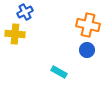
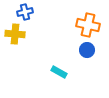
blue cross: rotated 14 degrees clockwise
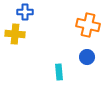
blue cross: rotated 14 degrees clockwise
blue circle: moved 7 px down
cyan rectangle: rotated 56 degrees clockwise
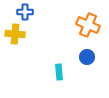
orange cross: rotated 10 degrees clockwise
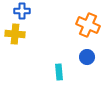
blue cross: moved 3 px left, 1 px up
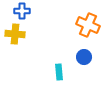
blue circle: moved 3 px left
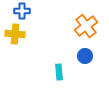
orange cross: moved 2 px left, 1 px down; rotated 30 degrees clockwise
blue circle: moved 1 px right, 1 px up
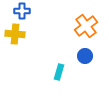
cyan rectangle: rotated 21 degrees clockwise
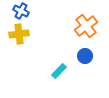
blue cross: moved 1 px left; rotated 28 degrees clockwise
yellow cross: moved 4 px right; rotated 12 degrees counterclockwise
cyan rectangle: moved 1 px up; rotated 28 degrees clockwise
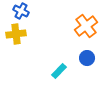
yellow cross: moved 3 px left
blue circle: moved 2 px right, 2 px down
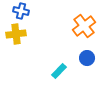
blue cross: rotated 14 degrees counterclockwise
orange cross: moved 2 px left
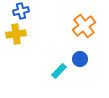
blue cross: rotated 28 degrees counterclockwise
blue circle: moved 7 px left, 1 px down
